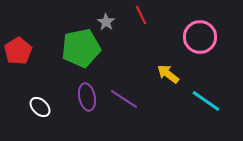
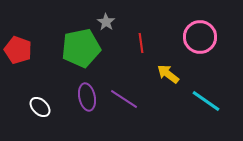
red line: moved 28 px down; rotated 18 degrees clockwise
red pentagon: moved 1 px up; rotated 20 degrees counterclockwise
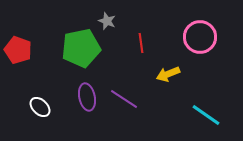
gray star: moved 1 px right, 1 px up; rotated 12 degrees counterclockwise
yellow arrow: rotated 60 degrees counterclockwise
cyan line: moved 14 px down
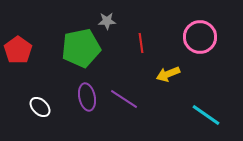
gray star: rotated 24 degrees counterclockwise
red pentagon: rotated 16 degrees clockwise
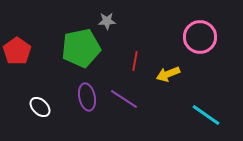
red line: moved 6 px left, 18 px down; rotated 18 degrees clockwise
red pentagon: moved 1 px left, 1 px down
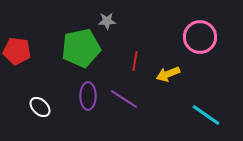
red pentagon: rotated 28 degrees counterclockwise
purple ellipse: moved 1 px right, 1 px up; rotated 12 degrees clockwise
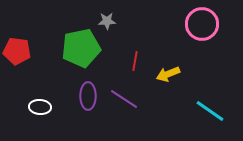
pink circle: moved 2 px right, 13 px up
white ellipse: rotated 40 degrees counterclockwise
cyan line: moved 4 px right, 4 px up
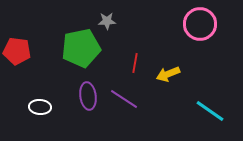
pink circle: moved 2 px left
red line: moved 2 px down
purple ellipse: rotated 8 degrees counterclockwise
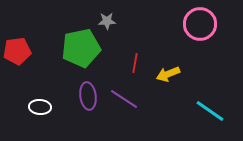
red pentagon: rotated 16 degrees counterclockwise
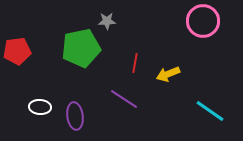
pink circle: moved 3 px right, 3 px up
purple ellipse: moved 13 px left, 20 px down
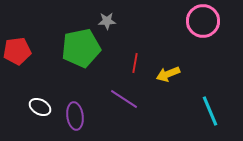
white ellipse: rotated 25 degrees clockwise
cyan line: rotated 32 degrees clockwise
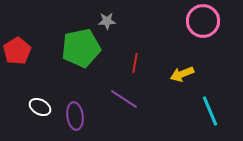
red pentagon: rotated 24 degrees counterclockwise
yellow arrow: moved 14 px right
